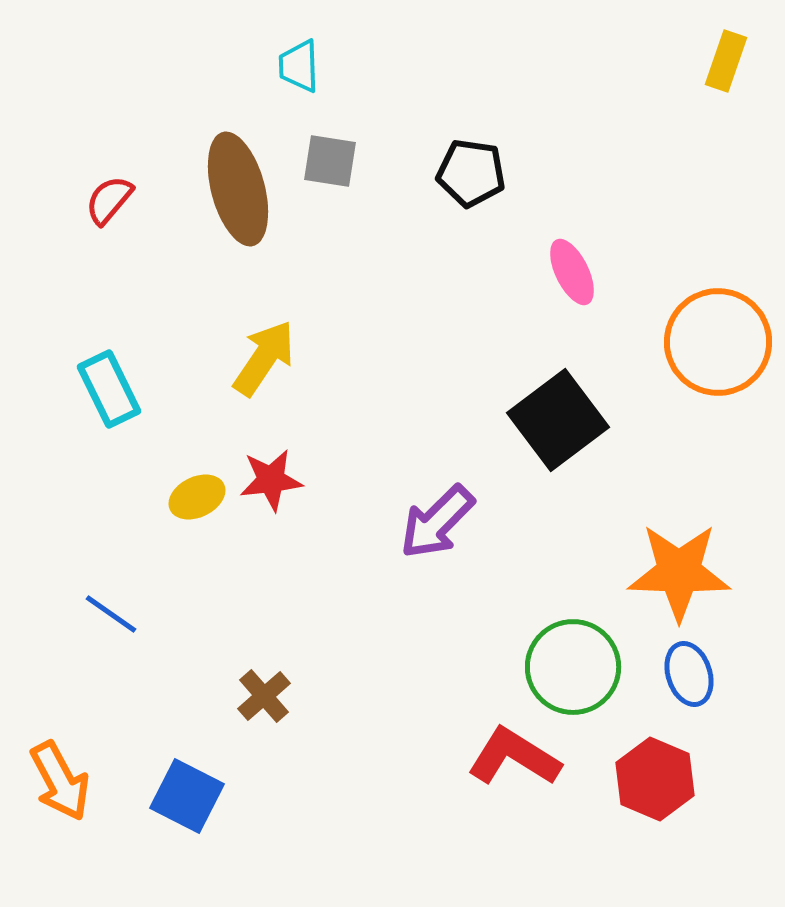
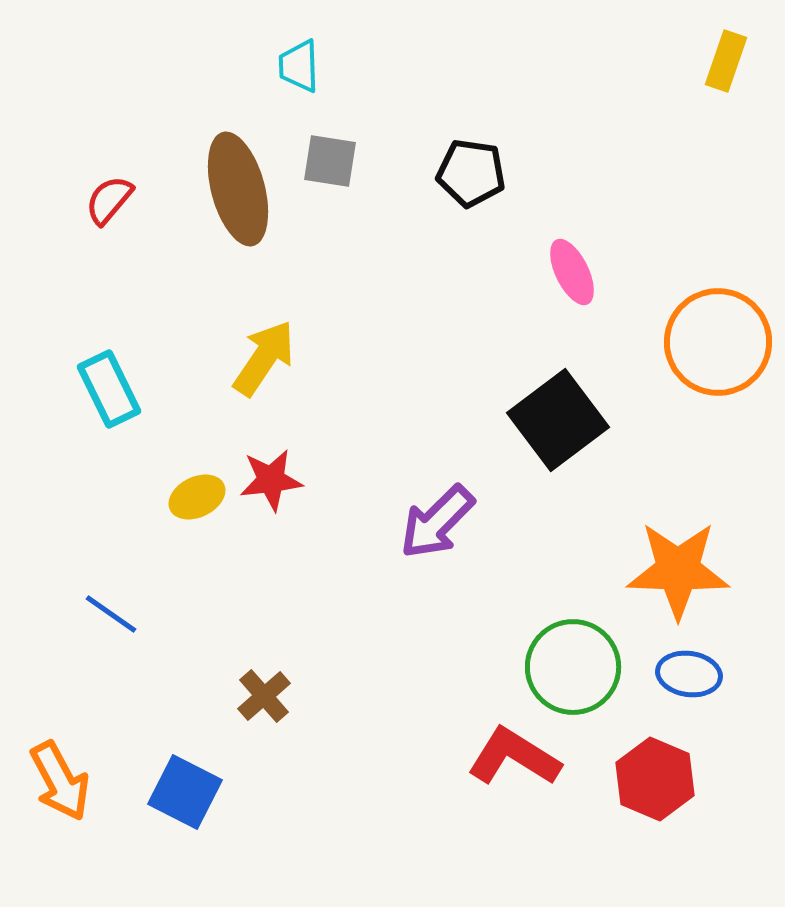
orange star: moved 1 px left, 2 px up
blue ellipse: rotated 64 degrees counterclockwise
blue square: moved 2 px left, 4 px up
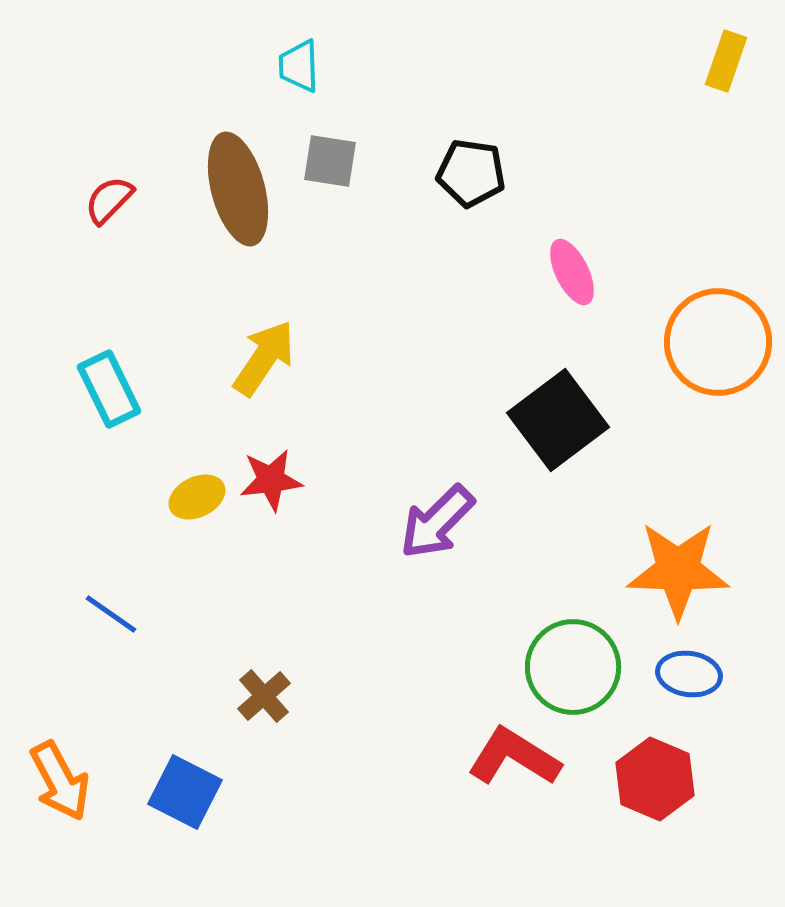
red semicircle: rotated 4 degrees clockwise
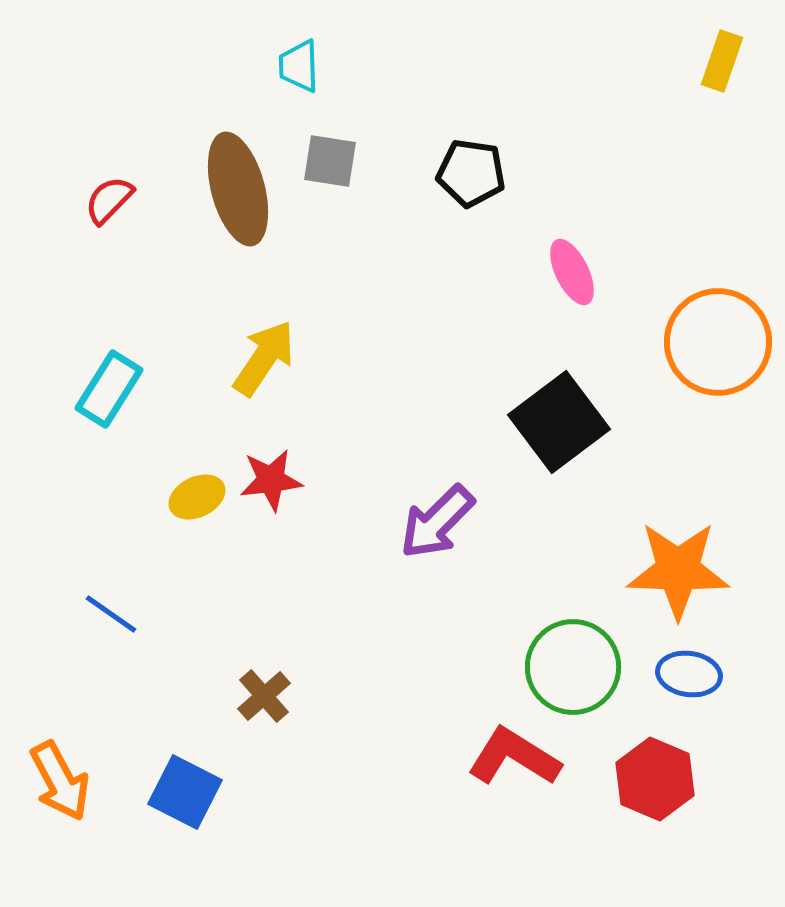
yellow rectangle: moved 4 px left
cyan rectangle: rotated 58 degrees clockwise
black square: moved 1 px right, 2 px down
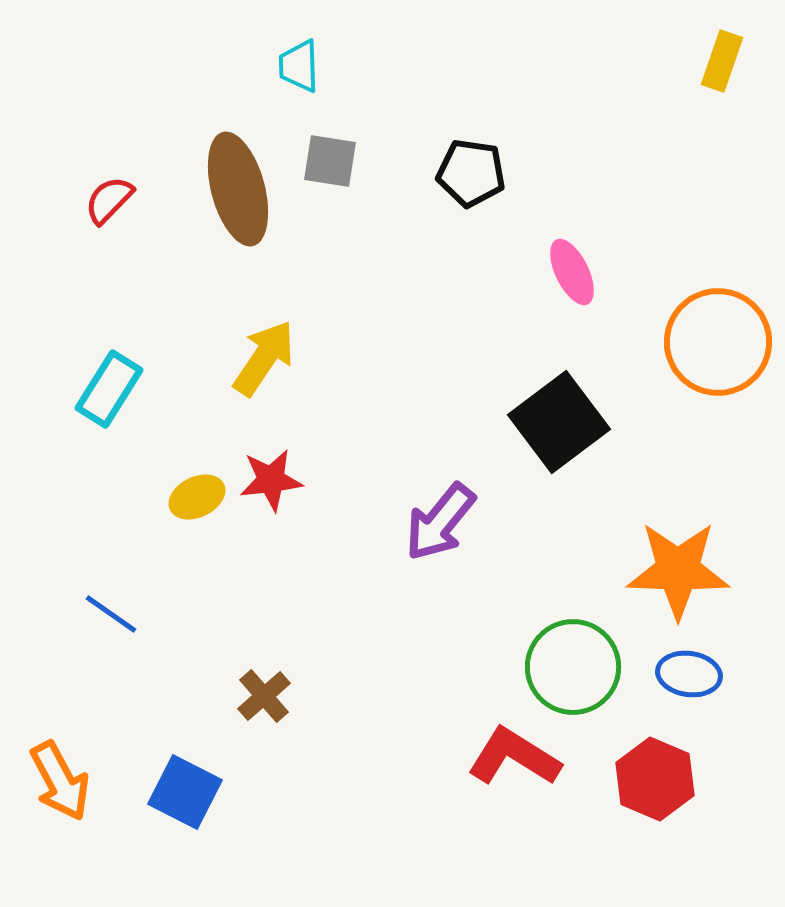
purple arrow: moved 3 px right; rotated 6 degrees counterclockwise
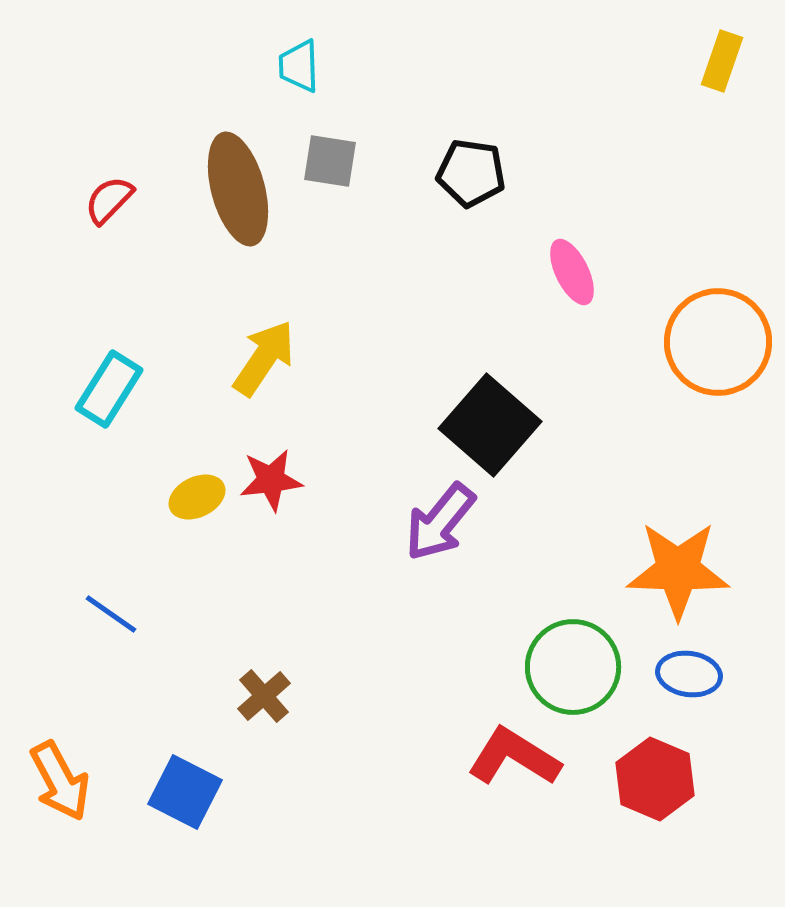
black square: moved 69 px left, 3 px down; rotated 12 degrees counterclockwise
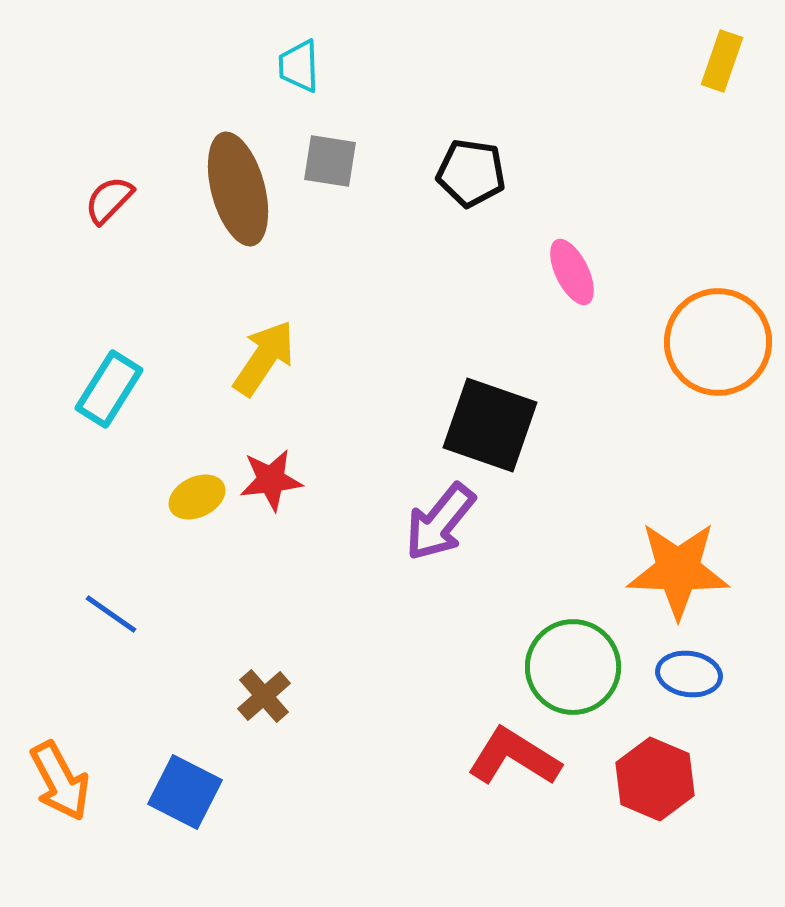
black square: rotated 22 degrees counterclockwise
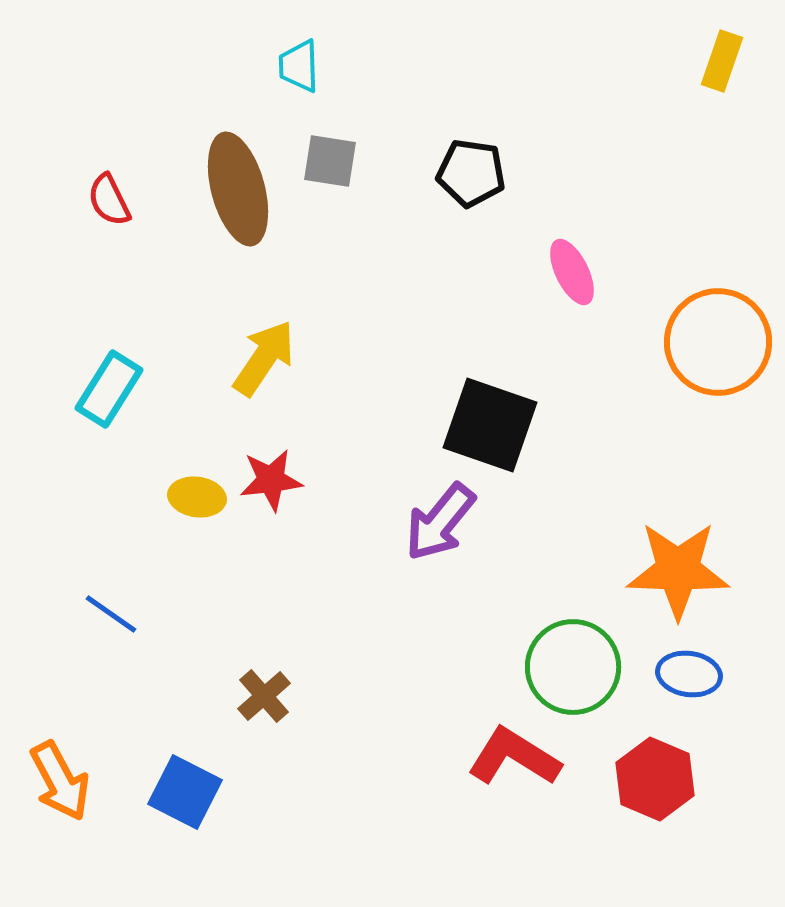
red semicircle: rotated 70 degrees counterclockwise
yellow ellipse: rotated 34 degrees clockwise
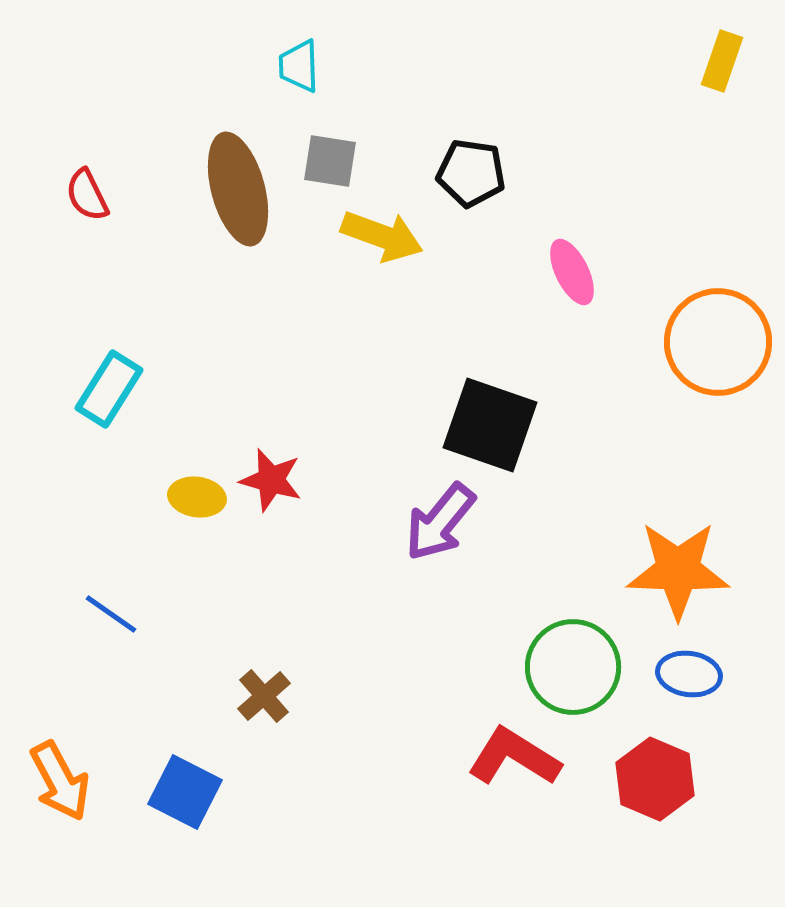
red semicircle: moved 22 px left, 5 px up
yellow arrow: moved 118 px right, 122 px up; rotated 76 degrees clockwise
red star: rotated 22 degrees clockwise
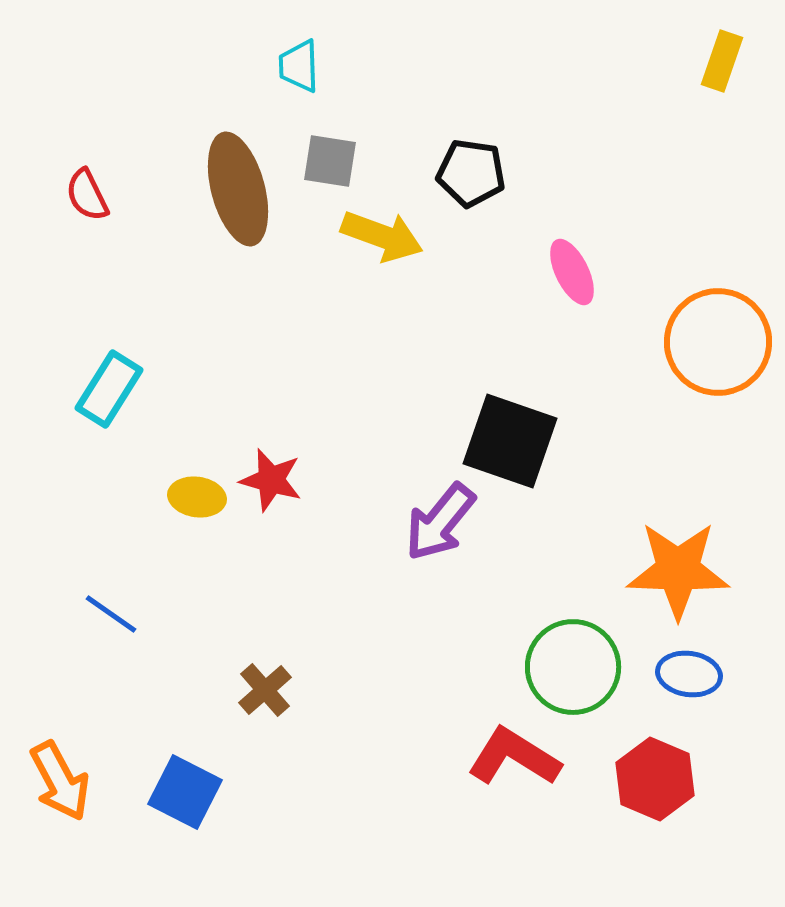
black square: moved 20 px right, 16 px down
brown cross: moved 1 px right, 6 px up
